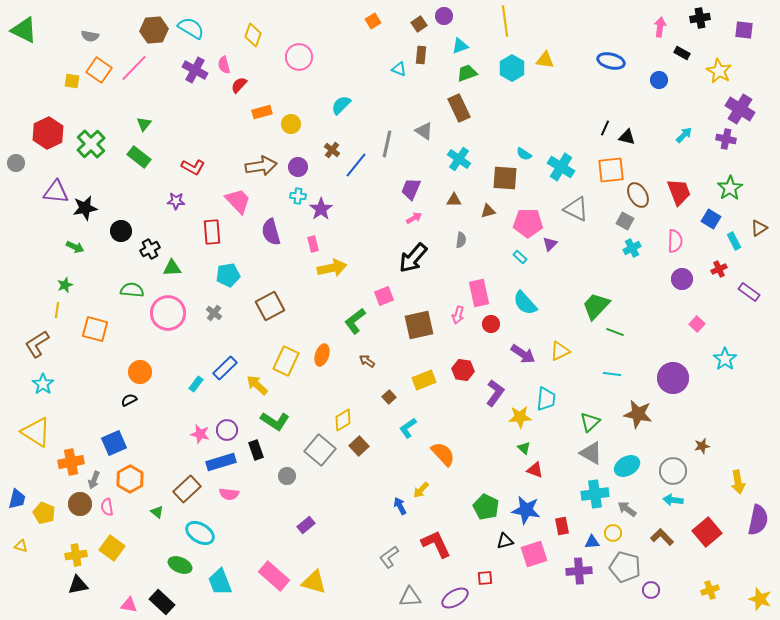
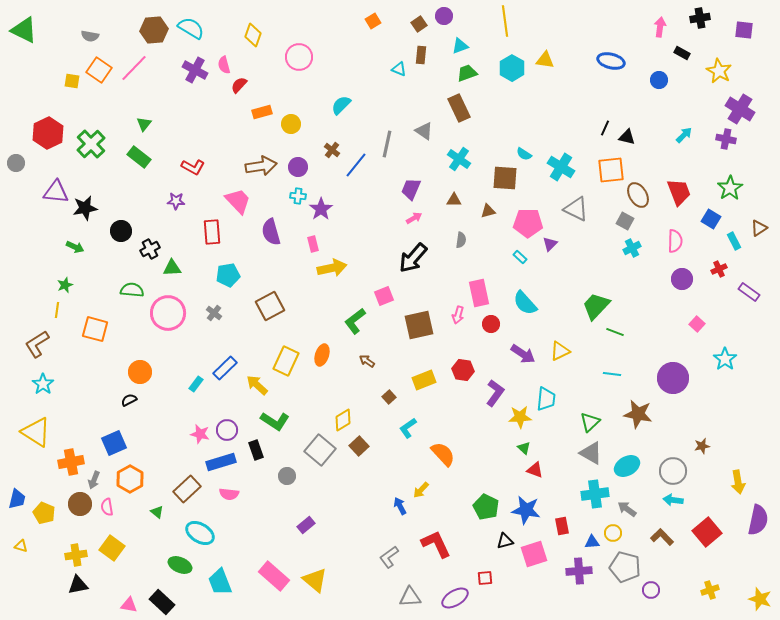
yellow triangle at (314, 582): moved 1 px right, 2 px up; rotated 24 degrees clockwise
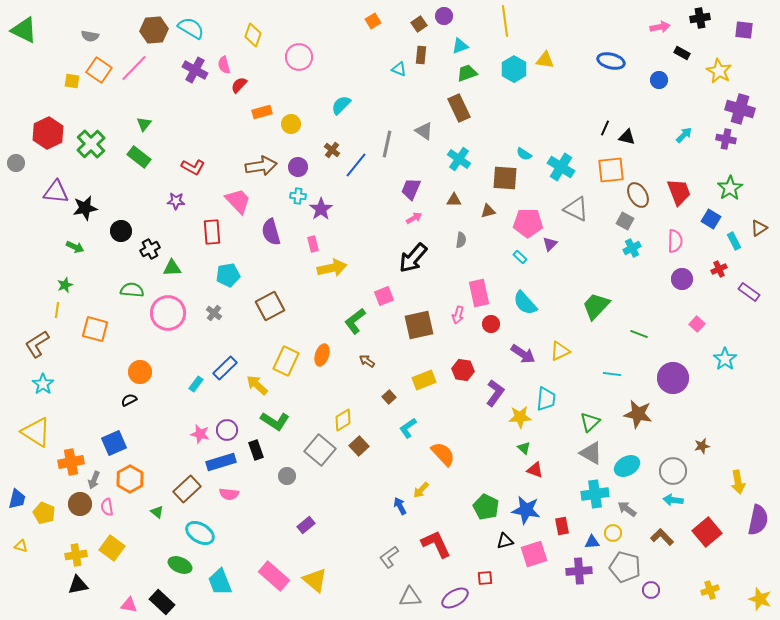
pink arrow at (660, 27): rotated 72 degrees clockwise
cyan hexagon at (512, 68): moved 2 px right, 1 px down
purple cross at (740, 109): rotated 16 degrees counterclockwise
green line at (615, 332): moved 24 px right, 2 px down
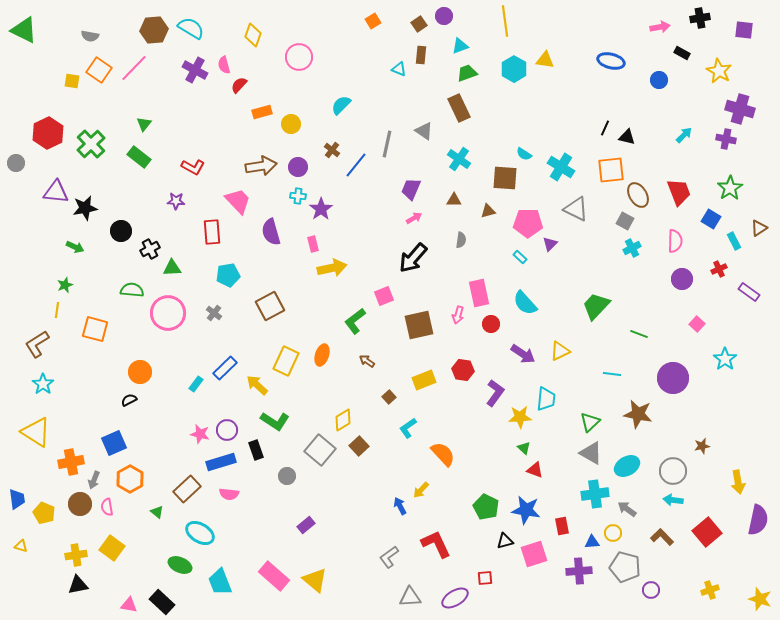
blue trapezoid at (17, 499): rotated 20 degrees counterclockwise
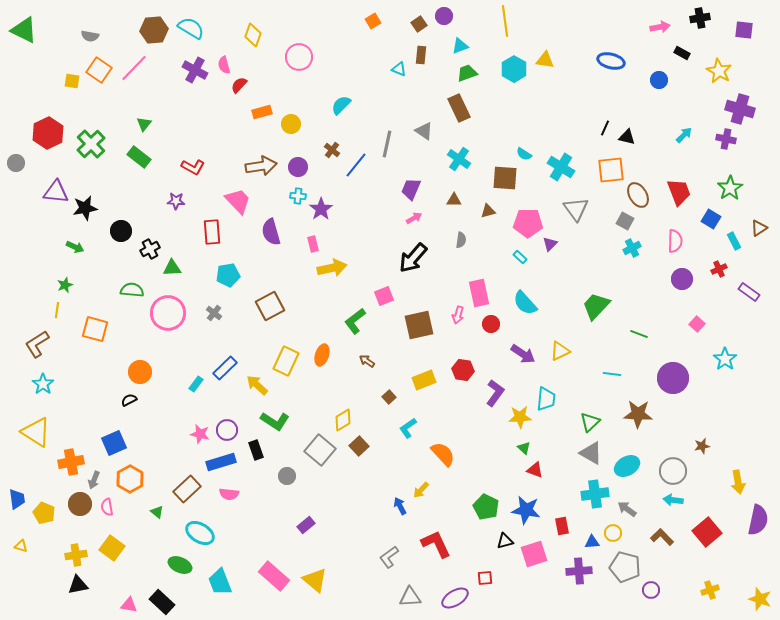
gray triangle at (576, 209): rotated 28 degrees clockwise
brown star at (638, 414): rotated 8 degrees counterclockwise
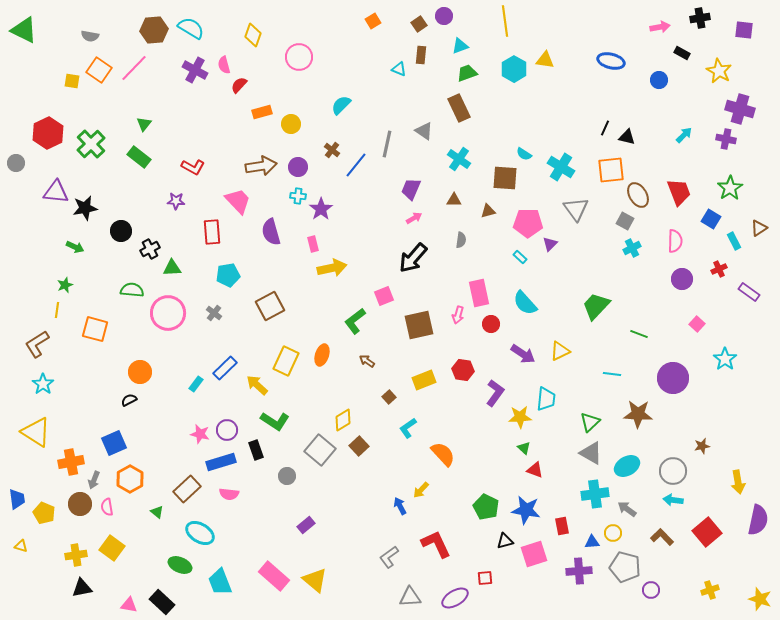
black triangle at (78, 585): moved 4 px right, 3 px down
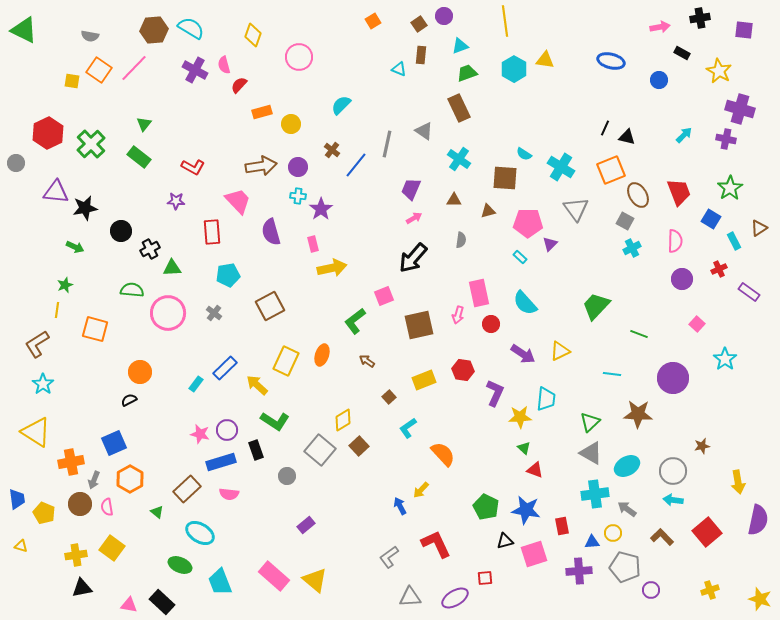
orange square at (611, 170): rotated 16 degrees counterclockwise
purple L-shape at (495, 393): rotated 12 degrees counterclockwise
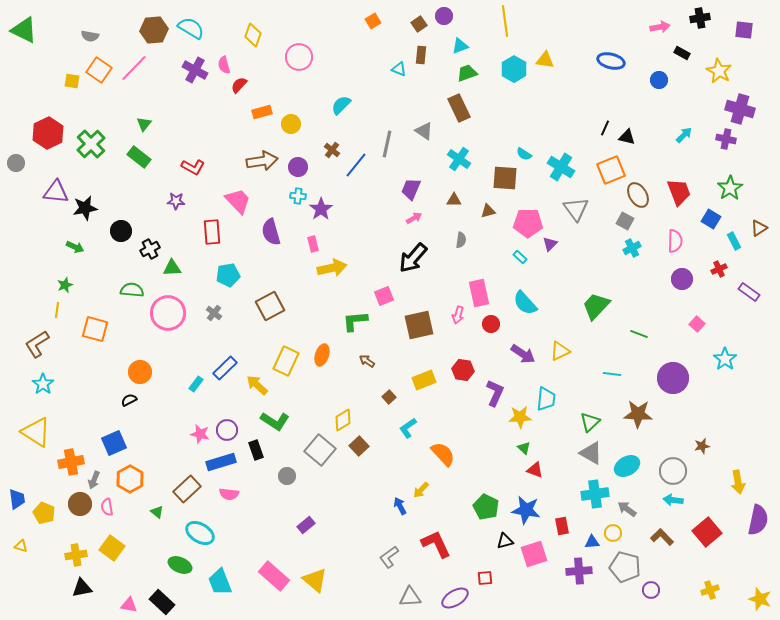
brown arrow at (261, 166): moved 1 px right, 5 px up
green L-shape at (355, 321): rotated 32 degrees clockwise
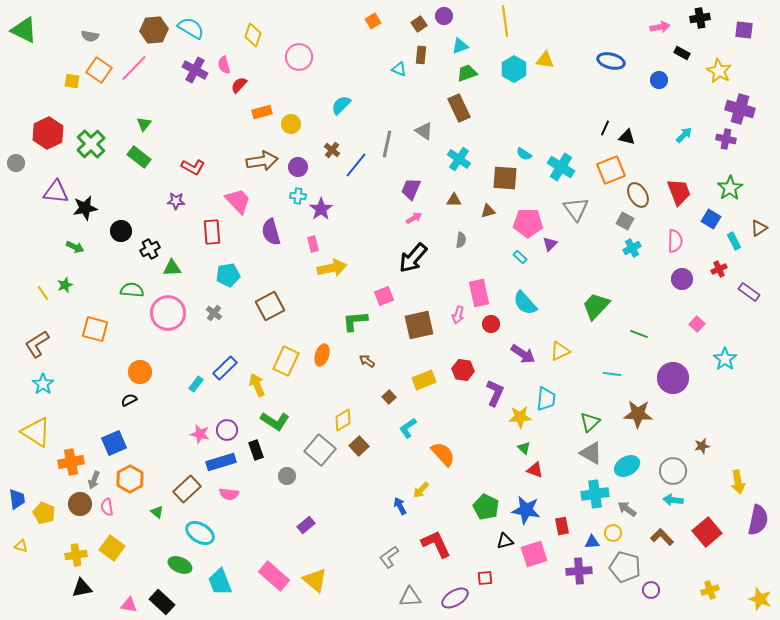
yellow line at (57, 310): moved 14 px left, 17 px up; rotated 42 degrees counterclockwise
yellow arrow at (257, 385): rotated 25 degrees clockwise
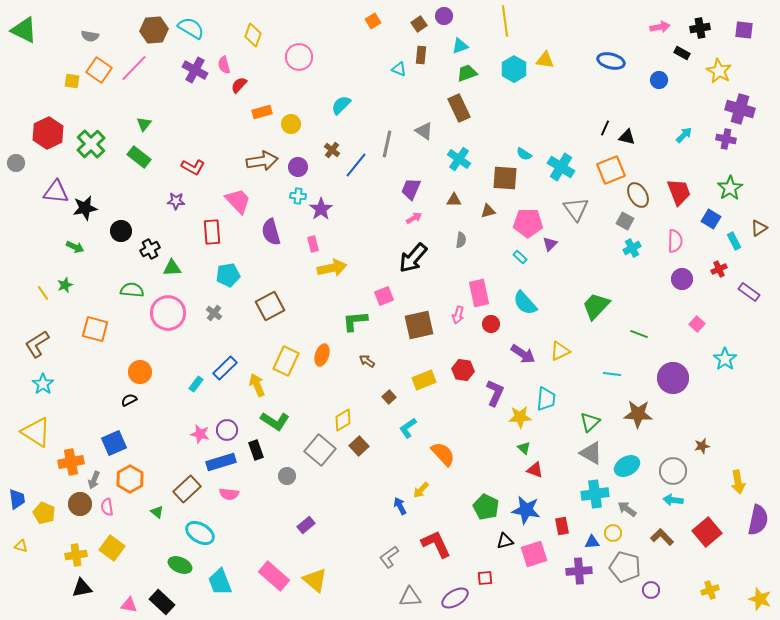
black cross at (700, 18): moved 10 px down
